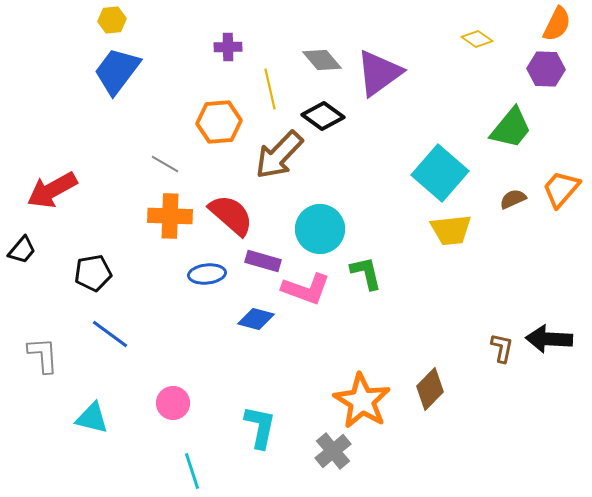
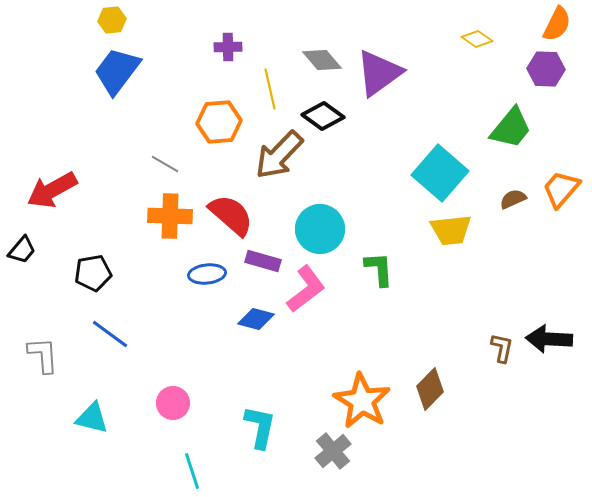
green L-shape: moved 13 px right, 4 px up; rotated 9 degrees clockwise
pink L-shape: rotated 57 degrees counterclockwise
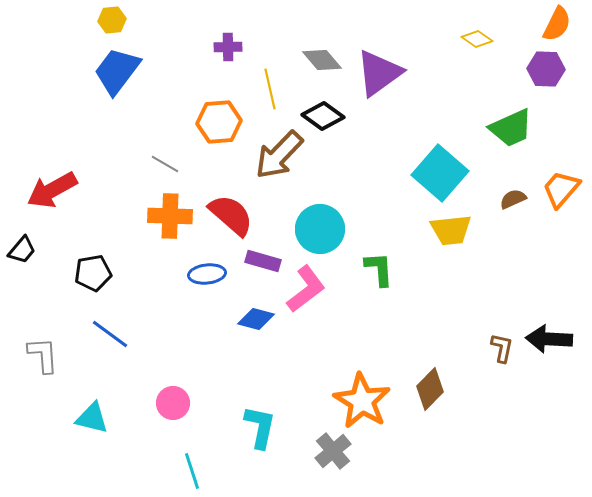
green trapezoid: rotated 27 degrees clockwise
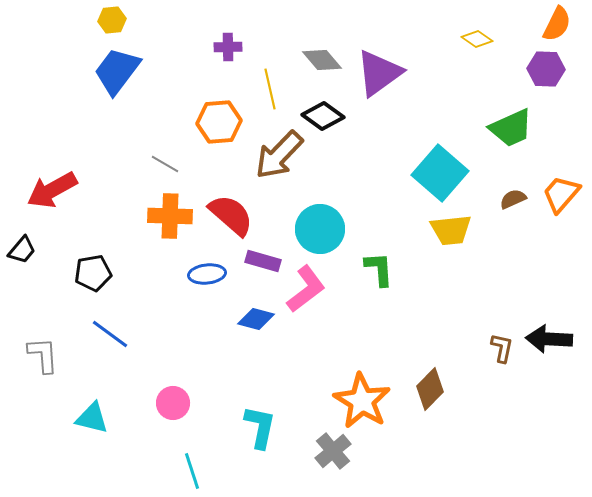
orange trapezoid: moved 5 px down
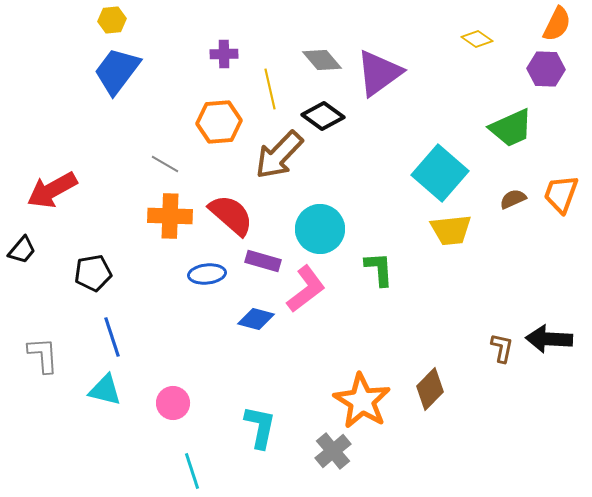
purple cross: moved 4 px left, 7 px down
orange trapezoid: rotated 21 degrees counterclockwise
blue line: moved 2 px right, 3 px down; rotated 36 degrees clockwise
cyan triangle: moved 13 px right, 28 px up
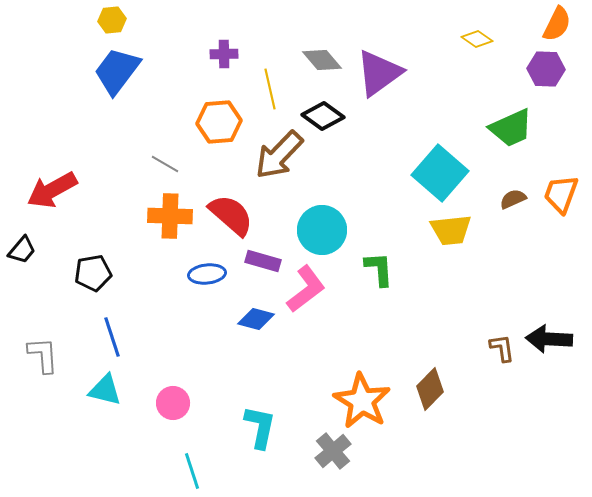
cyan circle: moved 2 px right, 1 px down
brown L-shape: rotated 20 degrees counterclockwise
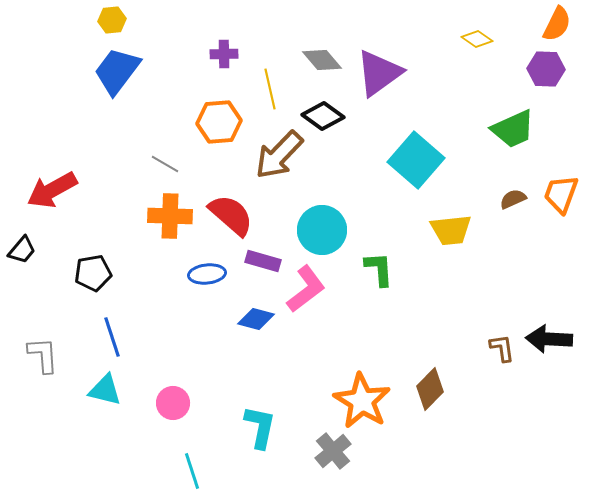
green trapezoid: moved 2 px right, 1 px down
cyan square: moved 24 px left, 13 px up
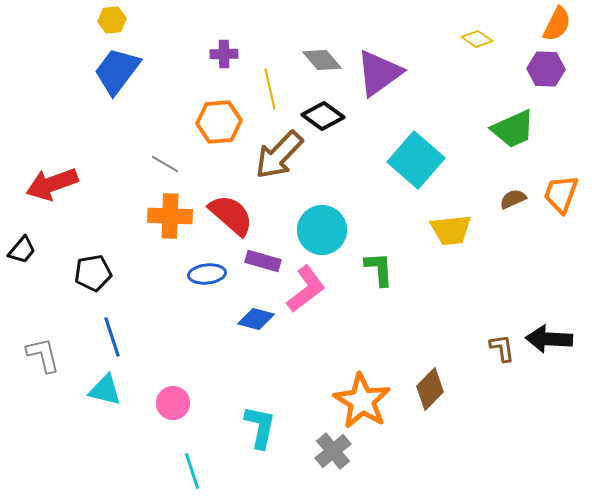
red arrow: moved 6 px up; rotated 9 degrees clockwise
gray L-shape: rotated 9 degrees counterclockwise
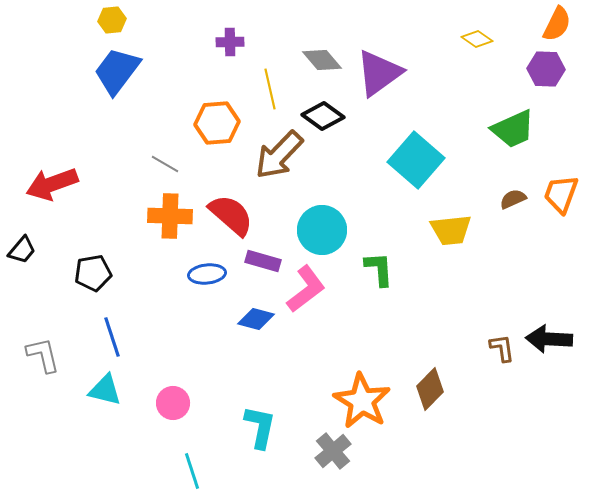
purple cross: moved 6 px right, 12 px up
orange hexagon: moved 2 px left, 1 px down
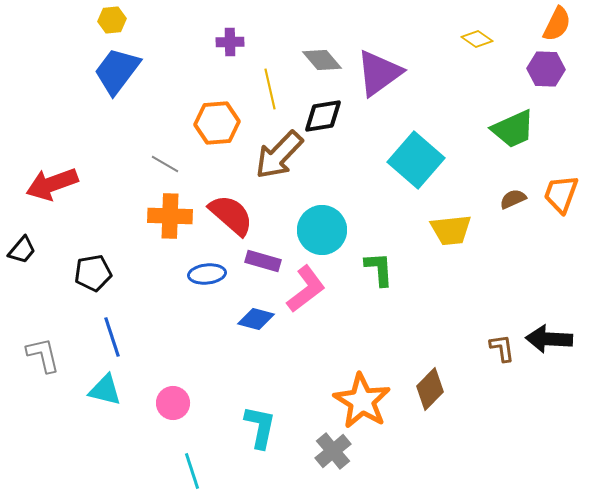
black diamond: rotated 45 degrees counterclockwise
